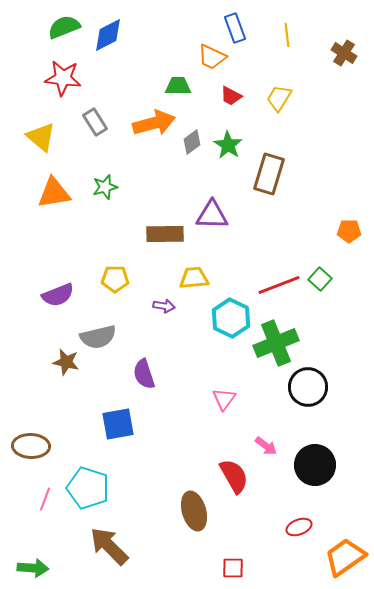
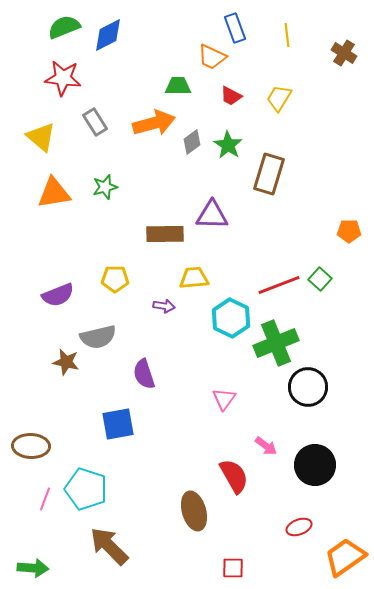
cyan pentagon at (88, 488): moved 2 px left, 1 px down
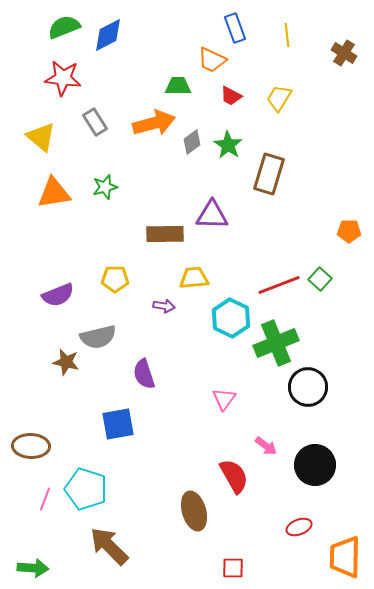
orange trapezoid at (212, 57): moved 3 px down
orange trapezoid at (345, 557): rotated 54 degrees counterclockwise
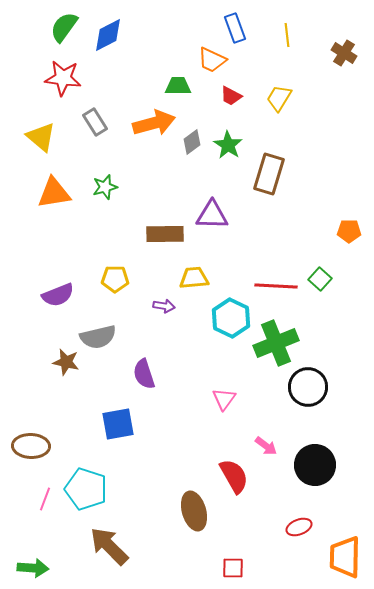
green semicircle at (64, 27): rotated 32 degrees counterclockwise
red line at (279, 285): moved 3 px left, 1 px down; rotated 24 degrees clockwise
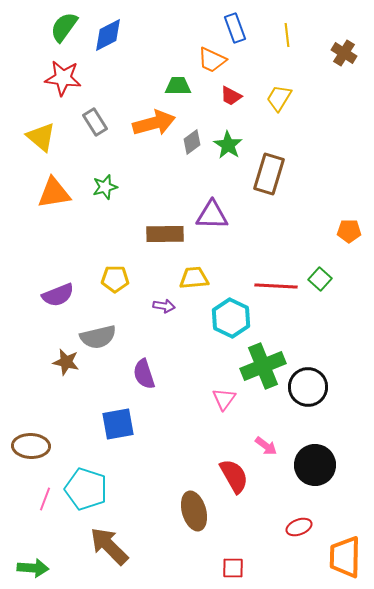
green cross at (276, 343): moved 13 px left, 23 px down
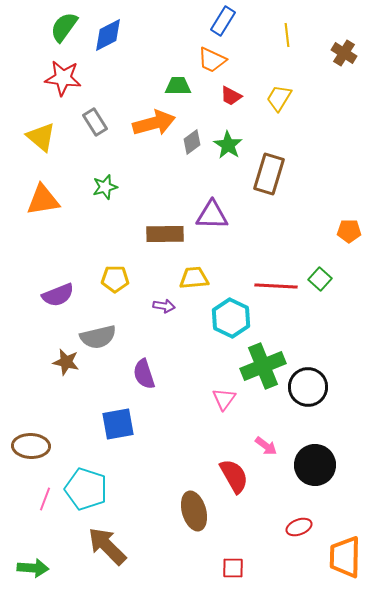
blue rectangle at (235, 28): moved 12 px left, 7 px up; rotated 52 degrees clockwise
orange triangle at (54, 193): moved 11 px left, 7 px down
brown arrow at (109, 546): moved 2 px left
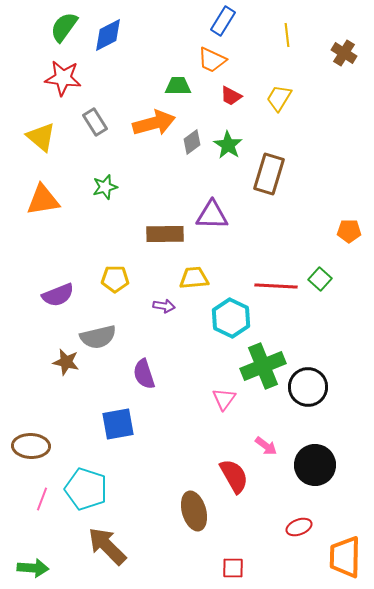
pink line at (45, 499): moved 3 px left
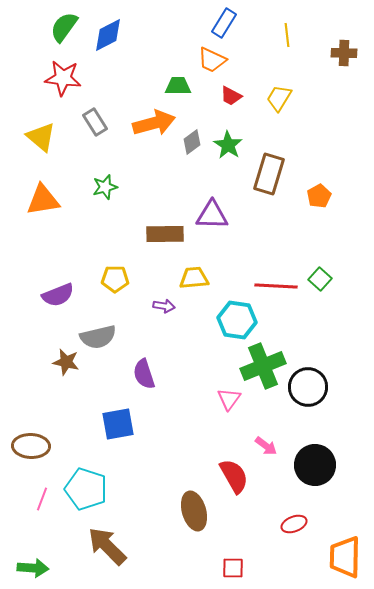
blue rectangle at (223, 21): moved 1 px right, 2 px down
brown cross at (344, 53): rotated 30 degrees counterclockwise
orange pentagon at (349, 231): moved 30 px left, 35 px up; rotated 30 degrees counterclockwise
cyan hexagon at (231, 318): moved 6 px right, 2 px down; rotated 18 degrees counterclockwise
pink triangle at (224, 399): moved 5 px right
red ellipse at (299, 527): moved 5 px left, 3 px up
